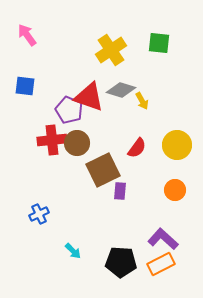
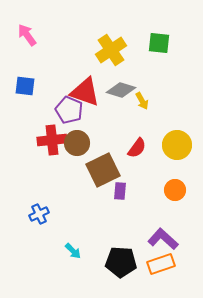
red triangle: moved 4 px left, 5 px up
orange rectangle: rotated 8 degrees clockwise
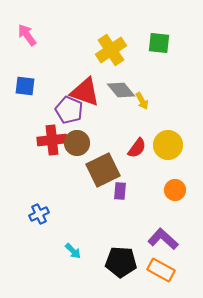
gray diamond: rotated 32 degrees clockwise
yellow circle: moved 9 px left
orange rectangle: moved 6 px down; rotated 48 degrees clockwise
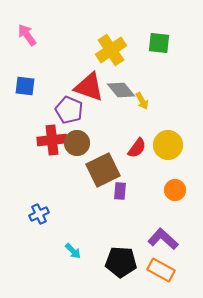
red triangle: moved 4 px right, 5 px up
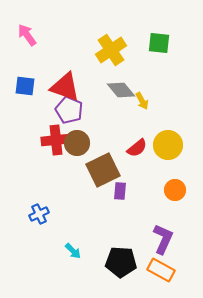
red triangle: moved 24 px left
red cross: moved 4 px right
red semicircle: rotated 15 degrees clockwise
purple L-shape: rotated 72 degrees clockwise
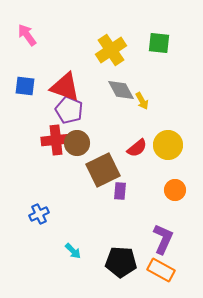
gray diamond: rotated 12 degrees clockwise
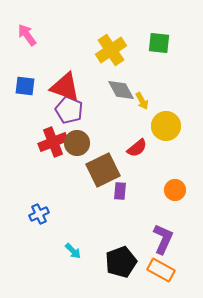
red cross: moved 3 px left, 2 px down; rotated 16 degrees counterclockwise
yellow circle: moved 2 px left, 19 px up
black pentagon: rotated 24 degrees counterclockwise
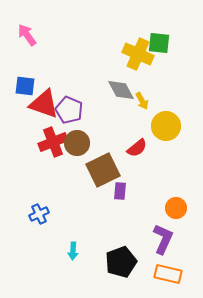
yellow cross: moved 27 px right, 4 px down; rotated 32 degrees counterclockwise
red triangle: moved 21 px left, 17 px down
orange circle: moved 1 px right, 18 px down
cyan arrow: rotated 48 degrees clockwise
orange rectangle: moved 7 px right, 4 px down; rotated 16 degrees counterclockwise
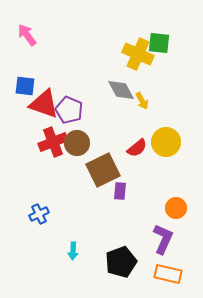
yellow circle: moved 16 px down
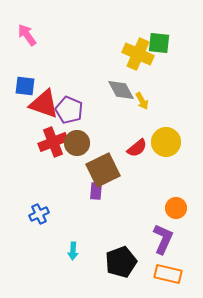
purple rectangle: moved 24 px left
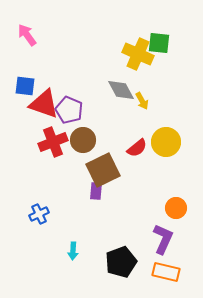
brown circle: moved 6 px right, 3 px up
orange rectangle: moved 2 px left, 2 px up
